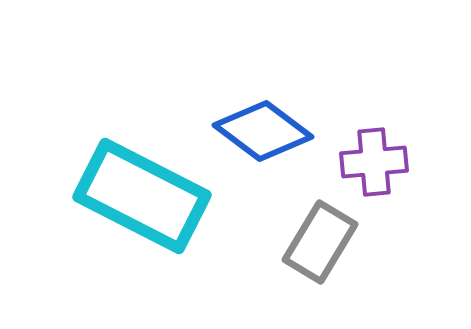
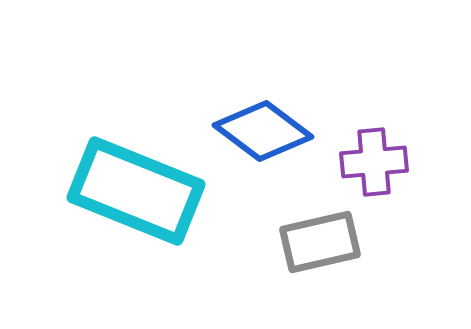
cyan rectangle: moved 6 px left, 5 px up; rotated 5 degrees counterclockwise
gray rectangle: rotated 46 degrees clockwise
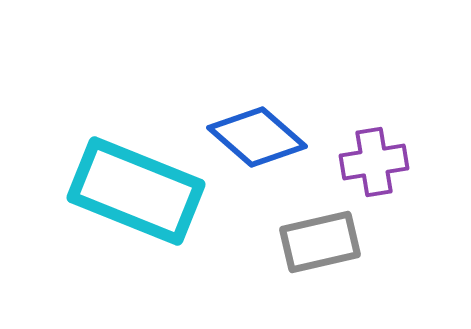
blue diamond: moved 6 px left, 6 px down; rotated 4 degrees clockwise
purple cross: rotated 4 degrees counterclockwise
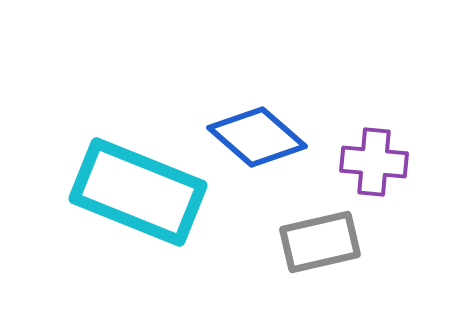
purple cross: rotated 14 degrees clockwise
cyan rectangle: moved 2 px right, 1 px down
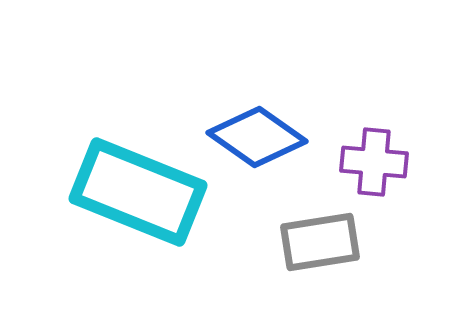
blue diamond: rotated 6 degrees counterclockwise
gray rectangle: rotated 4 degrees clockwise
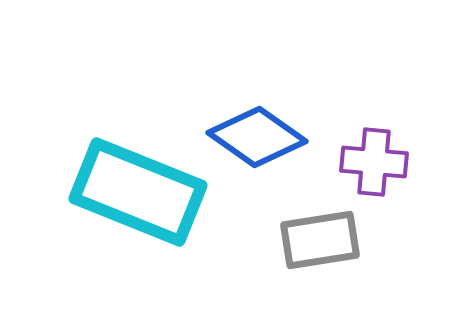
gray rectangle: moved 2 px up
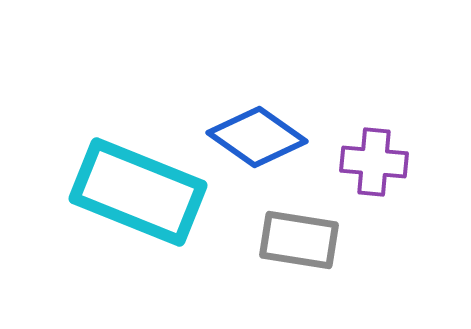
gray rectangle: moved 21 px left; rotated 18 degrees clockwise
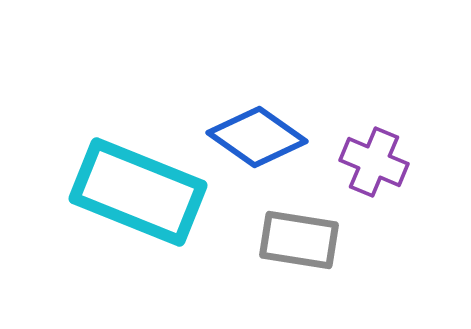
purple cross: rotated 18 degrees clockwise
